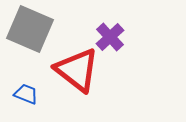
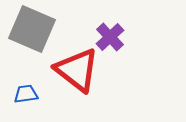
gray square: moved 2 px right
blue trapezoid: rotated 30 degrees counterclockwise
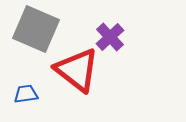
gray square: moved 4 px right
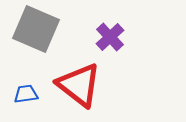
red triangle: moved 2 px right, 15 px down
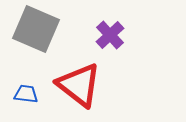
purple cross: moved 2 px up
blue trapezoid: rotated 15 degrees clockwise
